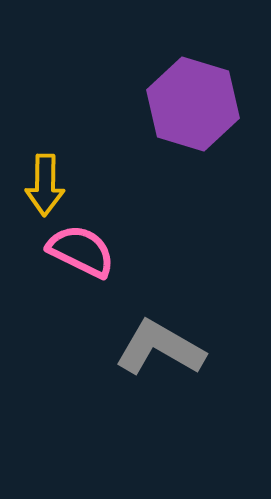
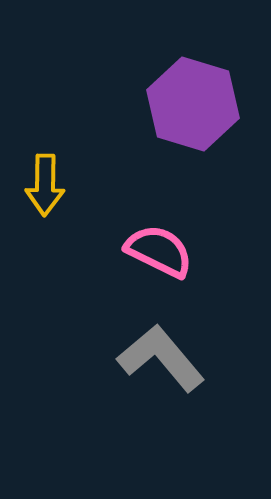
pink semicircle: moved 78 px right
gray L-shape: moved 1 px right, 10 px down; rotated 20 degrees clockwise
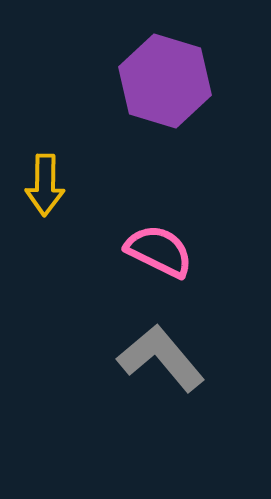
purple hexagon: moved 28 px left, 23 px up
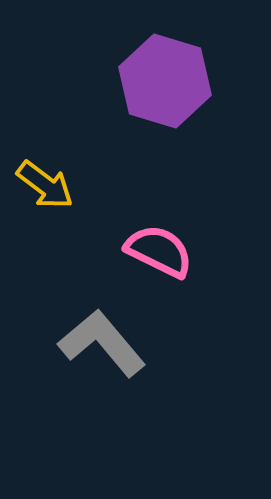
yellow arrow: rotated 54 degrees counterclockwise
gray L-shape: moved 59 px left, 15 px up
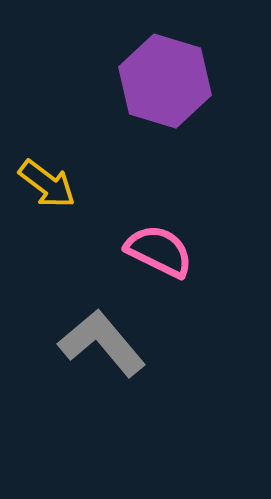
yellow arrow: moved 2 px right, 1 px up
